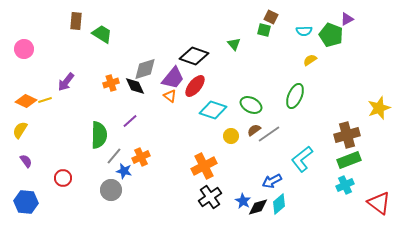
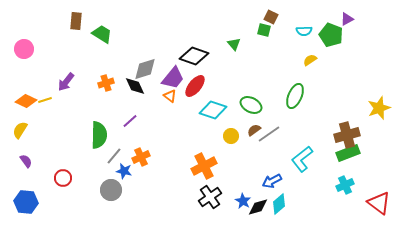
orange cross at (111, 83): moved 5 px left
green rectangle at (349, 160): moved 1 px left, 7 px up
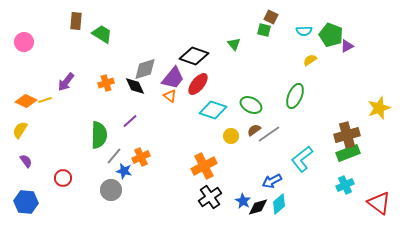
purple triangle at (347, 19): moved 27 px down
pink circle at (24, 49): moved 7 px up
red ellipse at (195, 86): moved 3 px right, 2 px up
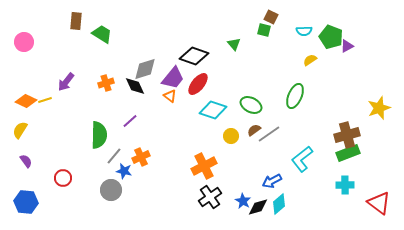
green pentagon at (331, 35): moved 2 px down
cyan cross at (345, 185): rotated 24 degrees clockwise
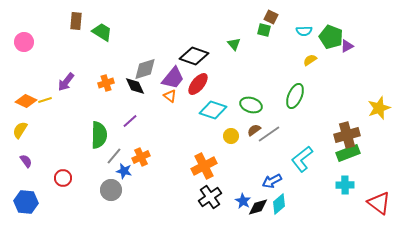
green trapezoid at (102, 34): moved 2 px up
green ellipse at (251, 105): rotated 10 degrees counterclockwise
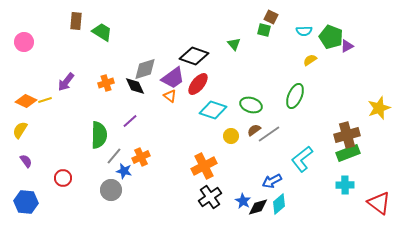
purple trapezoid at (173, 78): rotated 15 degrees clockwise
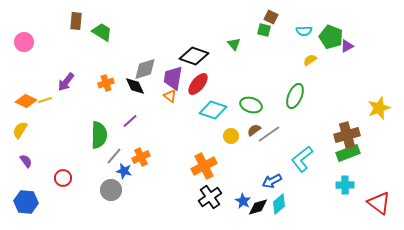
purple trapezoid at (173, 78): rotated 135 degrees clockwise
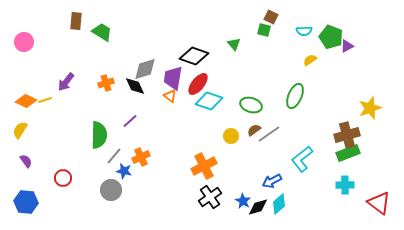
yellow star at (379, 108): moved 9 px left
cyan diamond at (213, 110): moved 4 px left, 9 px up
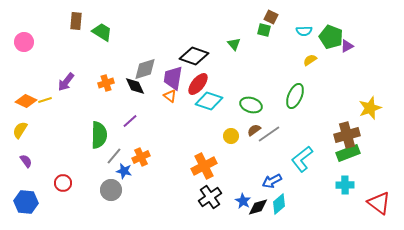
red circle at (63, 178): moved 5 px down
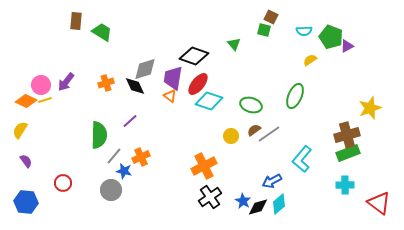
pink circle at (24, 42): moved 17 px right, 43 px down
cyan L-shape at (302, 159): rotated 12 degrees counterclockwise
